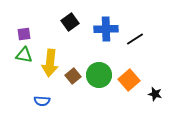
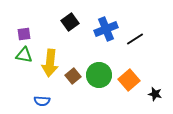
blue cross: rotated 20 degrees counterclockwise
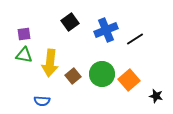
blue cross: moved 1 px down
green circle: moved 3 px right, 1 px up
black star: moved 1 px right, 2 px down
